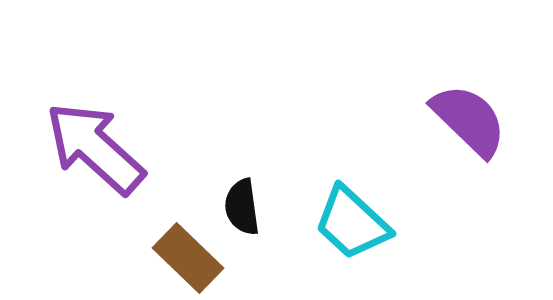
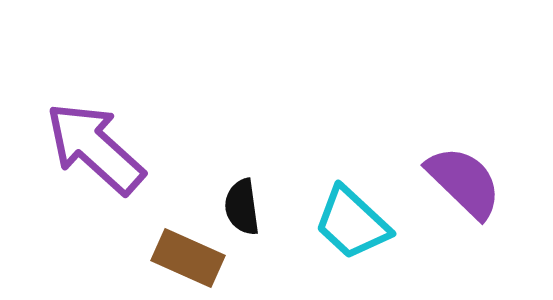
purple semicircle: moved 5 px left, 62 px down
brown rectangle: rotated 20 degrees counterclockwise
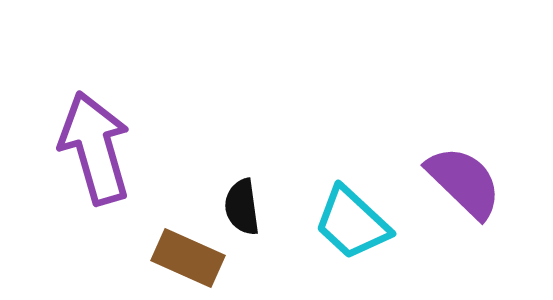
purple arrow: rotated 32 degrees clockwise
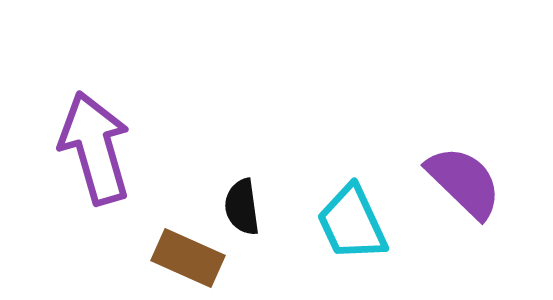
cyan trapezoid: rotated 22 degrees clockwise
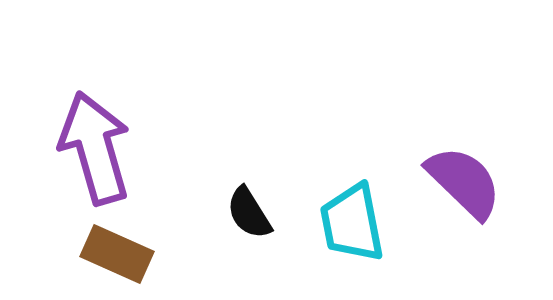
black semicircle: moved 7 px right, 6 px down; rotated 24 degrees counterclockwise
cyan trapezoid: rotated 14 degrees clockwise
brown rectangle: moved 71 px left, 4 px up
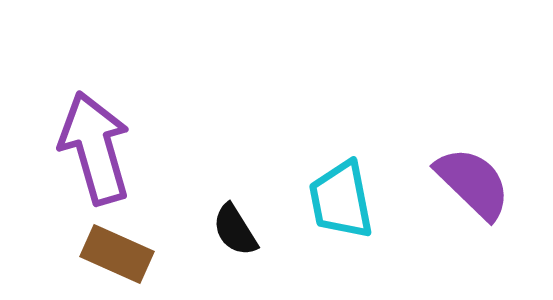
purple semicircle: moved 9 px right, 1 px down
black semicircle: moved 14 px left, 17 px down
cyan trapezoid: moved 11 px left, 23 px up
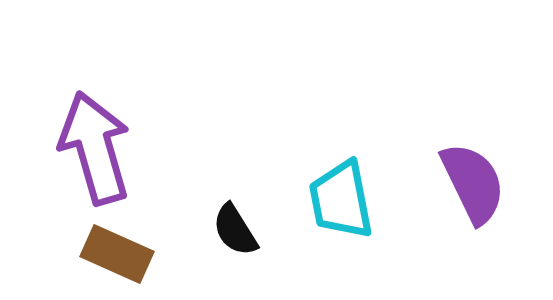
purple semicircle: rotated 20 degrees clockwise
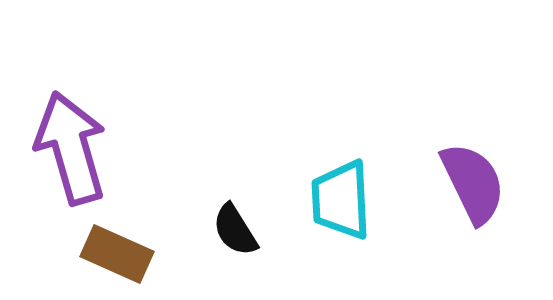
purple arrow: moved 24 px left
cyan trapezoid: rotated 8 degrees clockwise
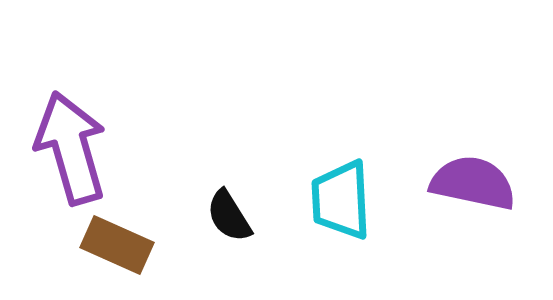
purple semicircle: rotated 52 degrees counterclockwise
black semicircle: moved 6 px left, 14 px up
brown rectangle: moved 9 px up
